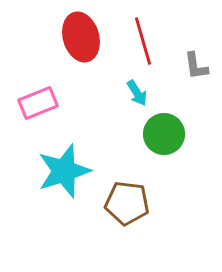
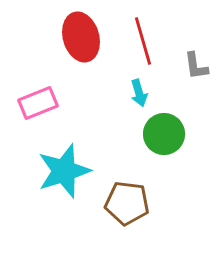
cyan arrow: moved 2 px right; rotated 16 degrees clockwise
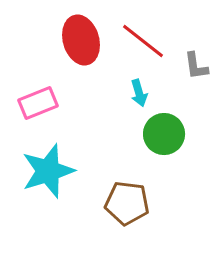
red ellipse: moved 3 px down
red line: rotated 36 degrees counterclockwise
cyan star: moved 16 px left
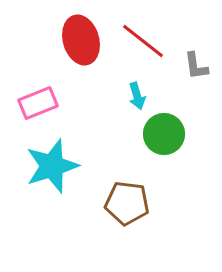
cyan arrow: moved 2 px left, 3 px down
cyan star: moved 4 px right, 5 px up
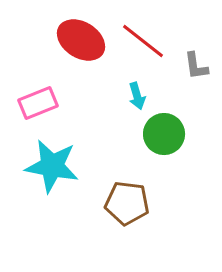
red ellipse: rotated 42 degrees counterclockwise
cyan star: rotated 28 degrees clockwise
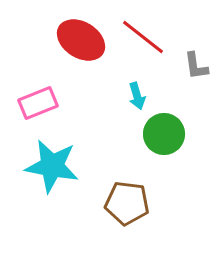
red line: moved 4 px up
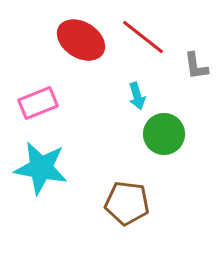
cyan star: moved 11 px left, 2 px down
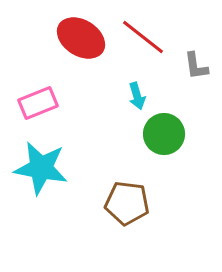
red ellipse: moved 2 px up
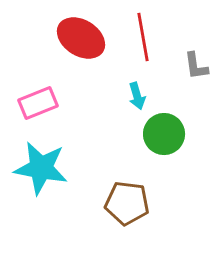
red line: rotated 42 degrees clockwise
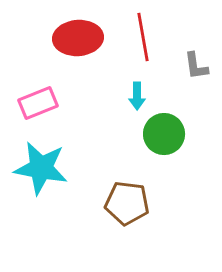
red ellipse: moved 3 px left; rotated 36 degrees counterclockwise
cyan arrow: rotated 16 degrees clockwise
